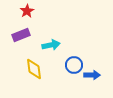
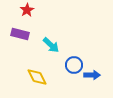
red star: moved 1 px up
purple rectangle: moved 1 px left, 1 px up; rotated 36 degrees clockwise
cyan arrow: rotated 54 degrees clockwise
yellow diamond: moved 3 px right, 8 px down; rotated 20 degrees counterclockwise
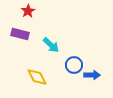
red star: moved 1 px right, 1 px down
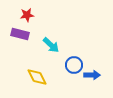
red star: moved 1 px left, 4 px down; rotated 24 degrees clockwise
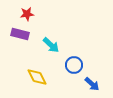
red star: moved 1 px up
blue arrow: moved 9 px down; rotated 42 degrees clockwise
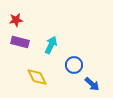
red star: moved 11 px left, 6 px down
purple rectangle: moved 8 px down
cyan arrow: rotated 108 degrees counterclockwise
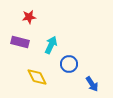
red star: moved 13 px right, 3 px up
blue circle: moved 5 px left, 1 px up
blue arrow: rotated 14 degrees clockwise
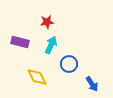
red star: moved 18 px right, 5 px down
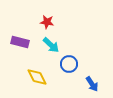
red star: rotated 16 degrees clockwise
cyan arrow: rotated 108 degrees clockwise
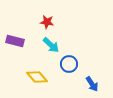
purple rectangle: moved 5 px left, 1 px up
yellow diamond: rotated 15 degrees counterclockwise
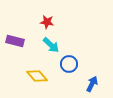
yellow diamond: moved 1 px up
blue arrow: rotated 119 degrees counterclockwise
